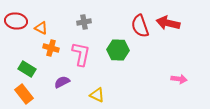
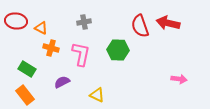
orange rectangle: moved 1 px right, 1 px down
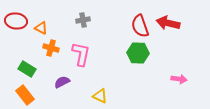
gray cross: moved 1 px left, 2 px up
green hexagon: moved 20 px right, 3 px down
yellow triangle: moved 3 px right, 1 px down
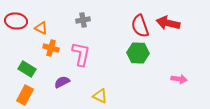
orange rectangle: rotated 66 degrees clockwise
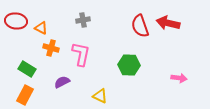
green hexagon: moved 9 px left, 12 px down
pink arrow: moved 1 px up
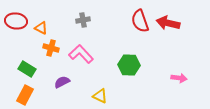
red semicircle: moved 5 px up
pink L-shape: rotated 55 degrees counterclockwise
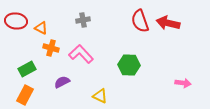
green rectangle: rotated 60 degrees counterclockwise
pink arrow: moved 4 px right, 5 px down
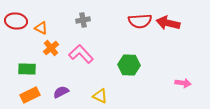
red semicircle: rotated 75 degrees counterclockwise
orange cross: rotated 35 degrees clockwise
green rectangle: rotated 30 degrees clockwise
purple semicircle: moved 1 px left, 10 px down
orange rectangle: moved 5 px right; rotated 36 degrees clockwise
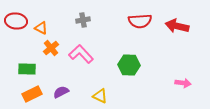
red arrow: moved 9 px right, 3 px down
orange rectangle: moved 2 px right, 1 px up
